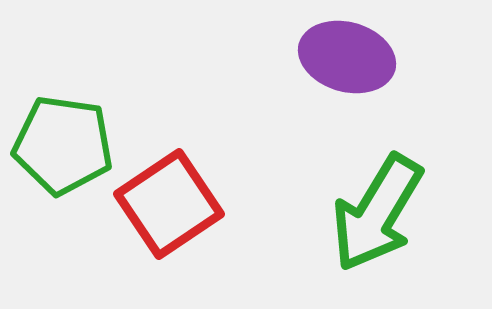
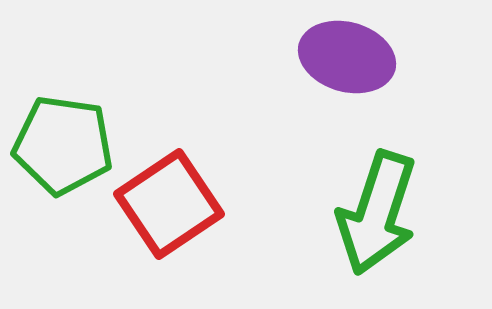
green arrow: rotated 13 degrees counterclockwise
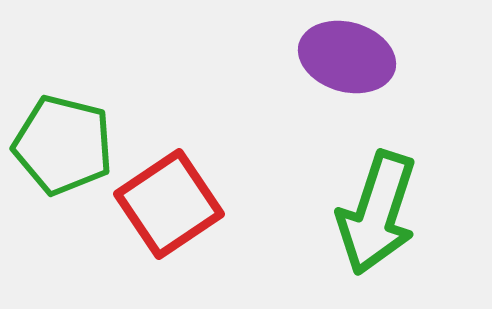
green pentagon: rotated 6 degrees clockwise
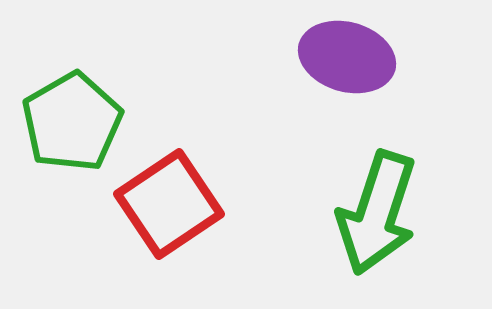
green pentagon: moved 9 px right, 23 px up; rotated 28 degrees clockwise
